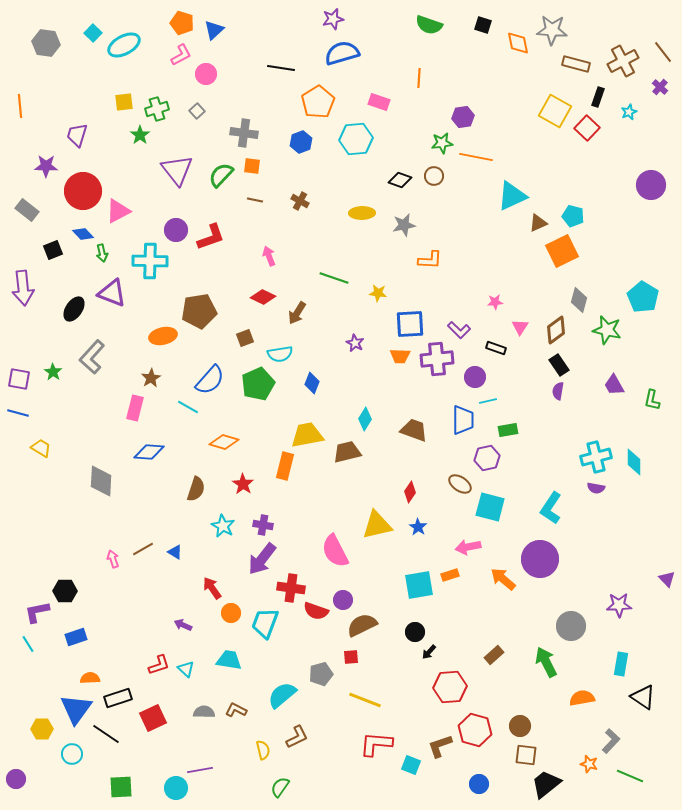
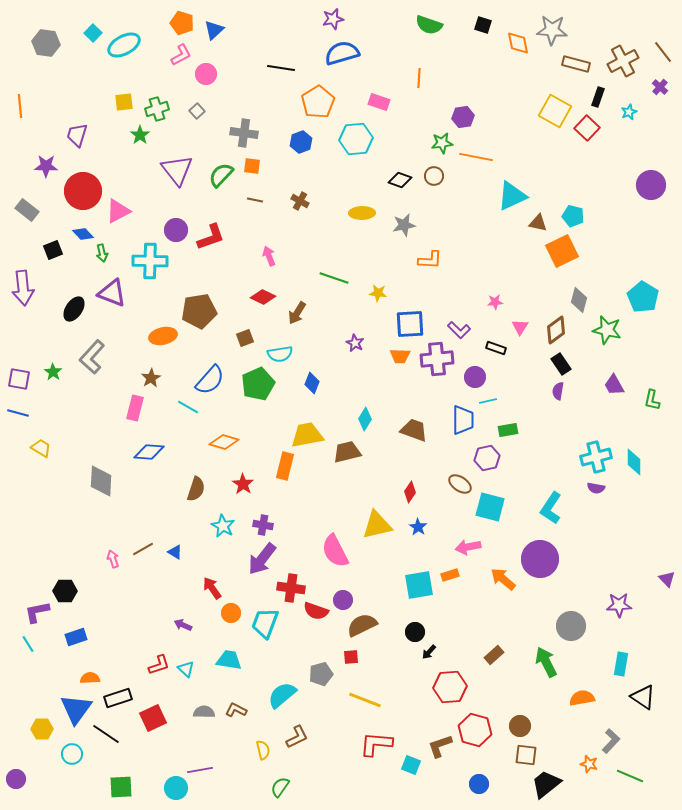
brown triangle at (538, 223): rotated 36 degrees clockwise
black rectangle at (559, 365): moved 2 px right, 1 px up
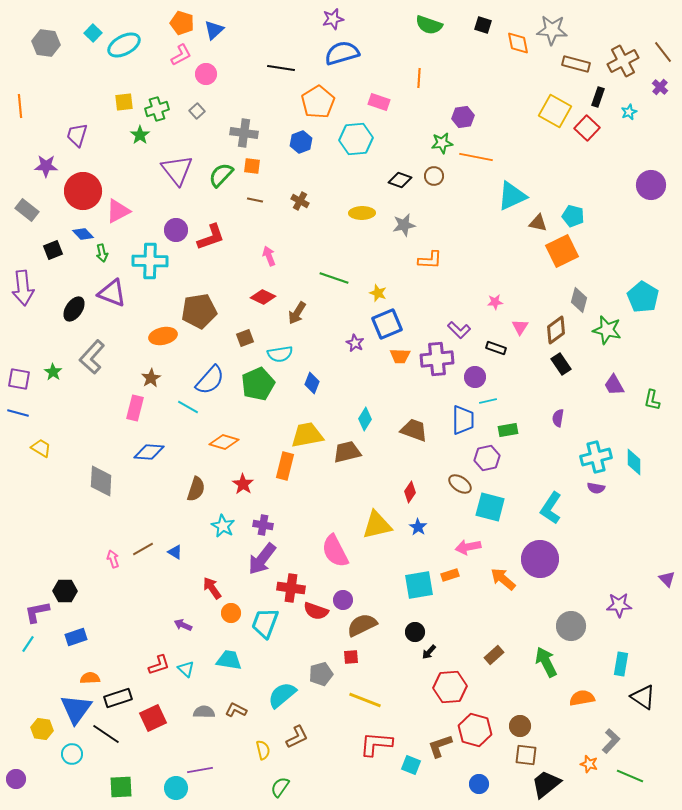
yellow star at (378, 293): rotated 12 degrees clockwise
blue square at (410, 324): moved 23 px left; rotated 20 degrees counterclockwise
purple semicircle at (558, 391): moved 27 px down
cyan line at (28, 644): rotated 66 degrees clockwise
yellow hexagon at (42, 729): rotated 10 degrees clockwise
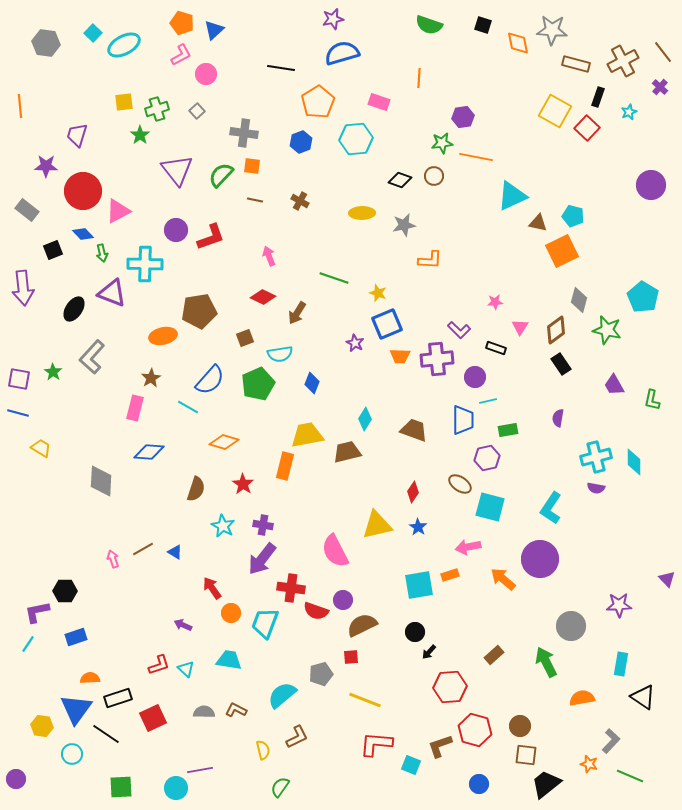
cyan cross at (150, 261): moved 5 px left, 3 px down
red diamond at (410, 492): moved 3 px right
yellow hexagon at (42, 729): moved 3 px up
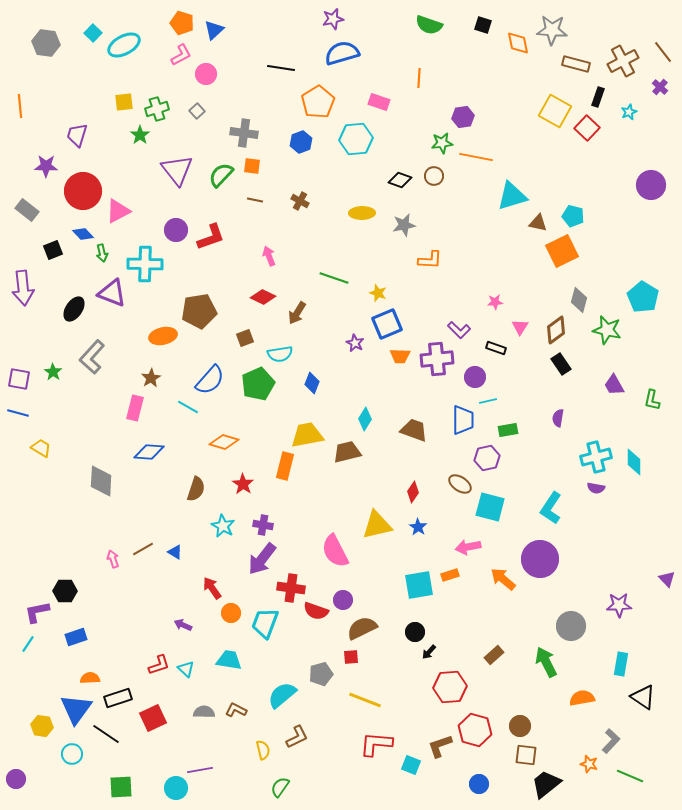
cyan triangle at (512, 196): rotated 8 degrees clockwise
brown semicircle at (362, 625): moved 3 px down
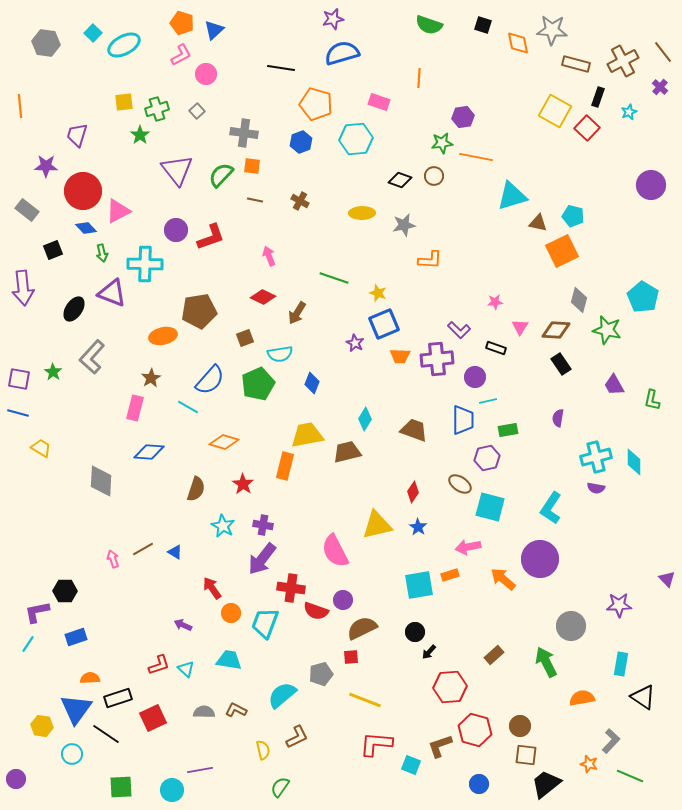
orange pentagon at (318, 102): moved 2 px left, 2 px down; rotated 24 degrees counterclockwise
blue diamond at (83, 234): moved 3 px right, 6 px up
blue square at (387, 324): moved 3 px left
brown diamond at (556, 330): rotated 40 degrees clockwise
cyan circle at (176, 788): moved 4 px left, 2 px down
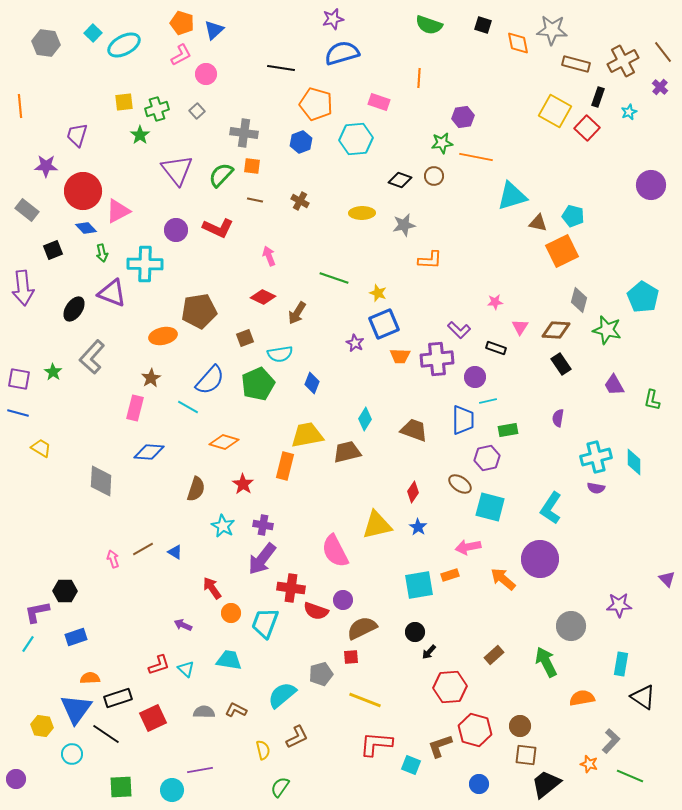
red L-shape at (211, 237): moved 7 px right, 9 px up; rotated 44 degrees clockwise
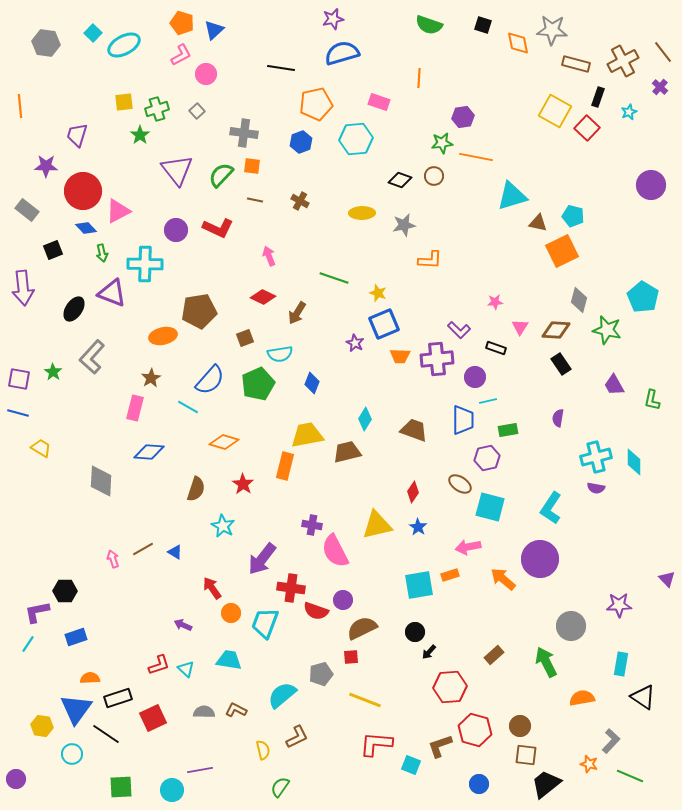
orange pentagon at (316, 104): rotated 28 degrees counterclockwise
purple cross at (263, 525): moved 49 px right
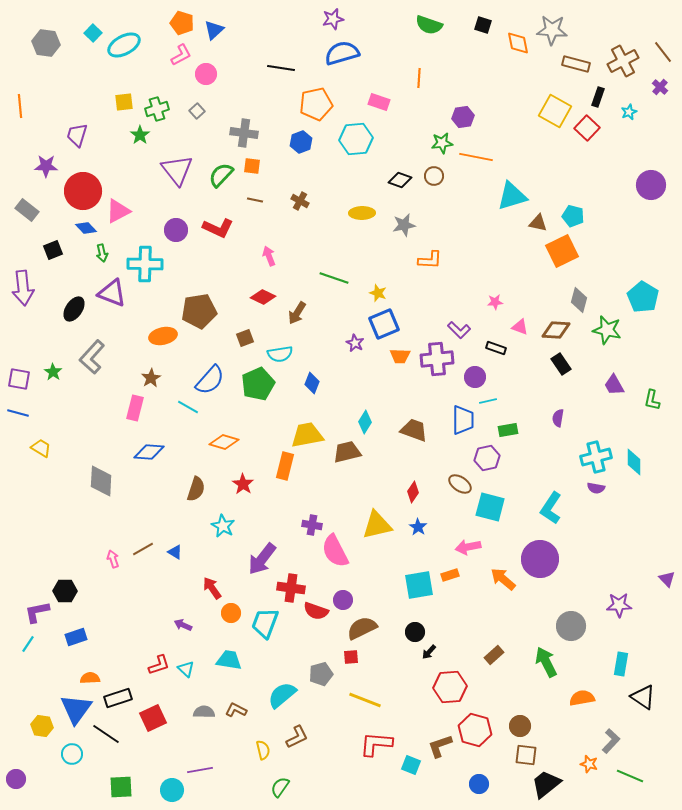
pink triangle at (520, 327): rotated 42 degrees counterclockwise
cyan diamond at (365, 419): moved 3 px down
